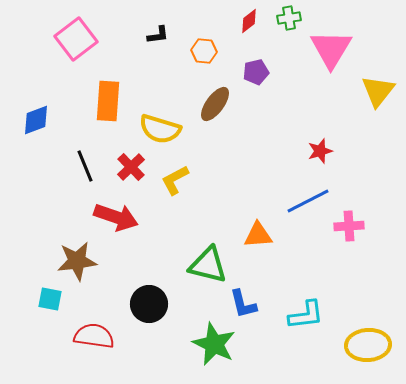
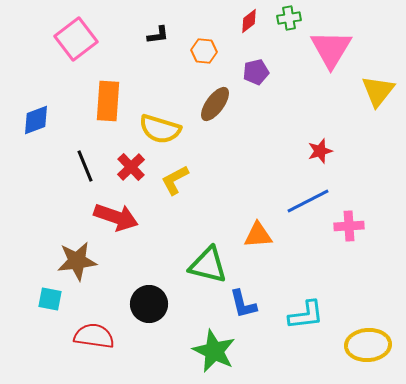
green star: moved 7 px down
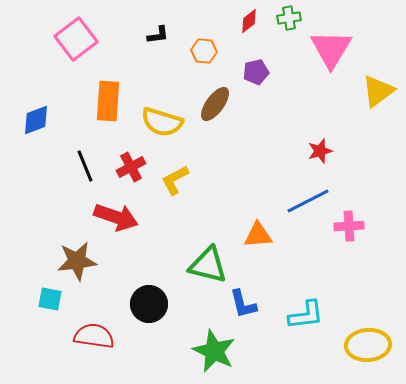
yellow triangle: rotated 15 degrees clockwise
yellow semicircle: moved 2 px right, 7 px up
red cross: rotated 16 degrees clockwise
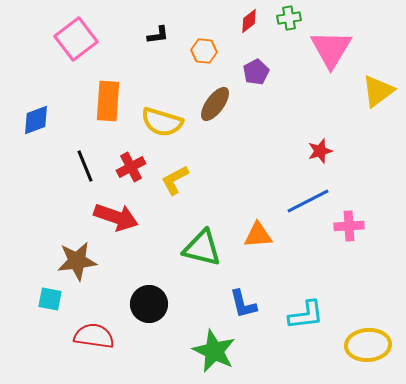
purple pentagon: rotated 15 degrees counterclockwise
green triangle: moved 6 px left, 17 px up
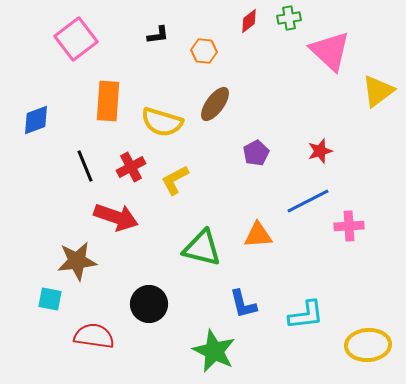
pink triangle: moved 1 px left, 2 px down; rotated 18 degrees counterclockwise
purple pentagon: moved 81 px down
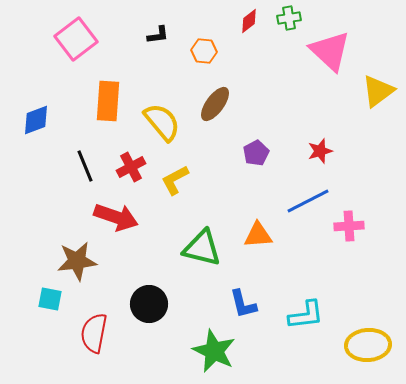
yellow semicircle: rotated 147 degrees counterclockwise
red semicircle: moved 3 px up; rotated 87 degrees counterclockwise
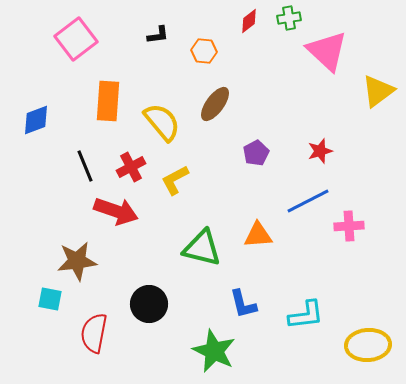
pink triangle: moved 3 px left
red arrow: moved 6 px up
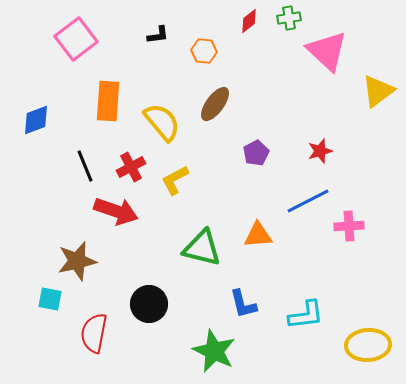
brown star: rotated 6 degrees counterclockwise
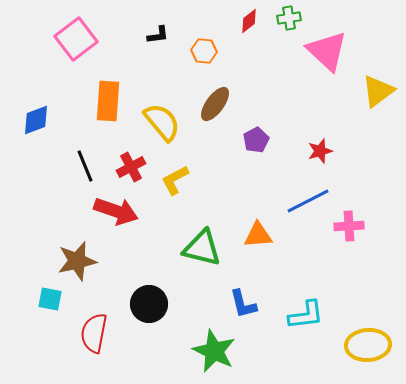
purple pentagon: moved 13 px up
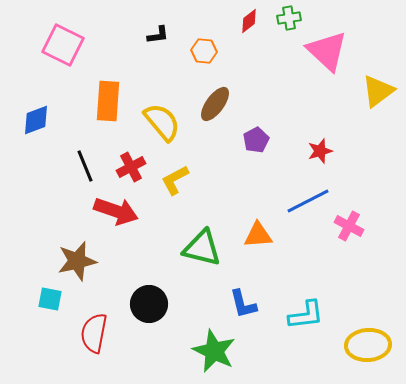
pink square: moved 13 px left, 6 px down; rotated 27 degrees counterclockwise
pink cross: rotated 32 degrees clockwise
